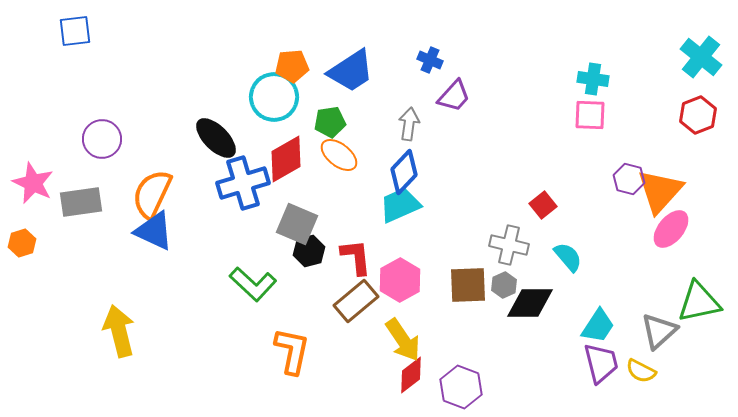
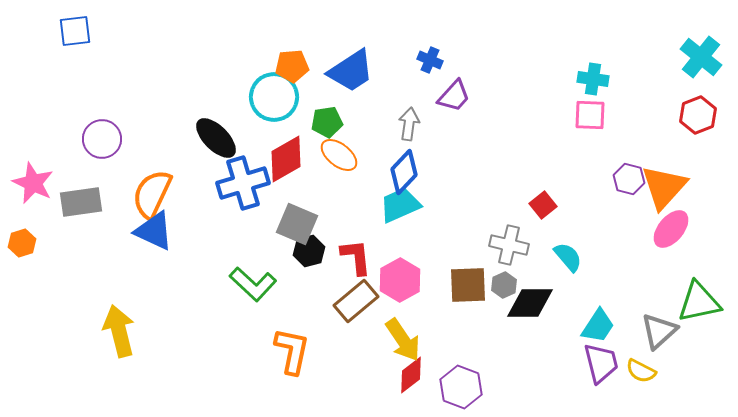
green pentagon at (330, 122): moved 3 px left
orange triangle at (660, 191): moved 4 px right, 4 px up
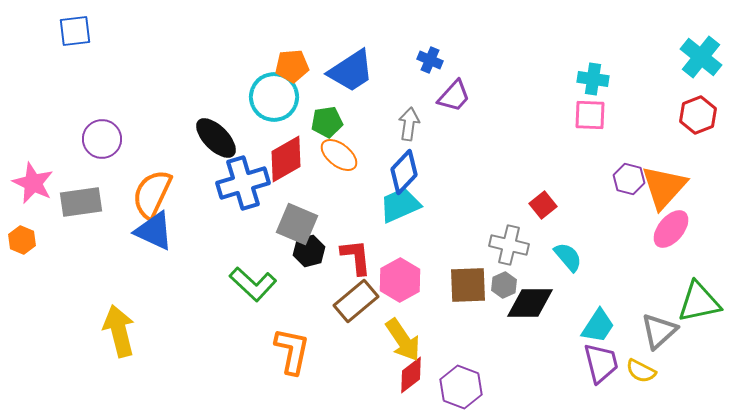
orange hexagon at (22, 243): moved 3 px up; rotated 20 degrees counterclockwise
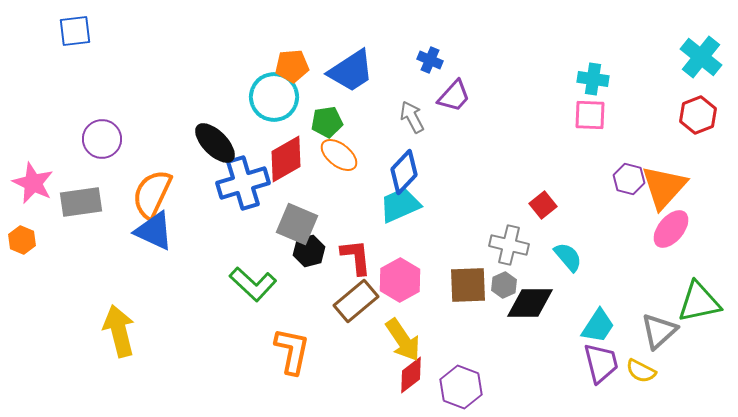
gray arrow at (409, 124): moved 3 px right, 7 px up; rotated 36 degrees counterclockwise
black ellipse at (216, 138): moved 1 px left, 5 px down
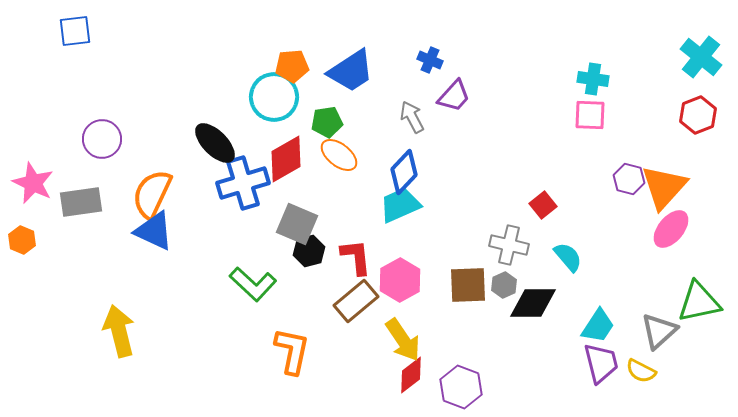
black diamond at (530, 303): moved 3 px right
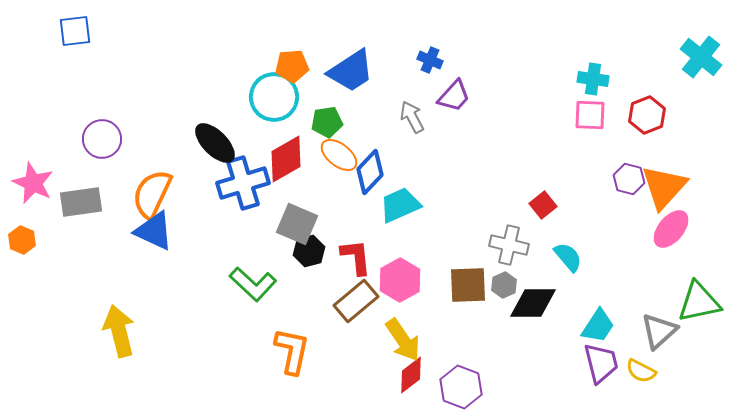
red hexagon at (698, 115): moved 51 px left
blue diamond at (404, 172): moved 34 px left
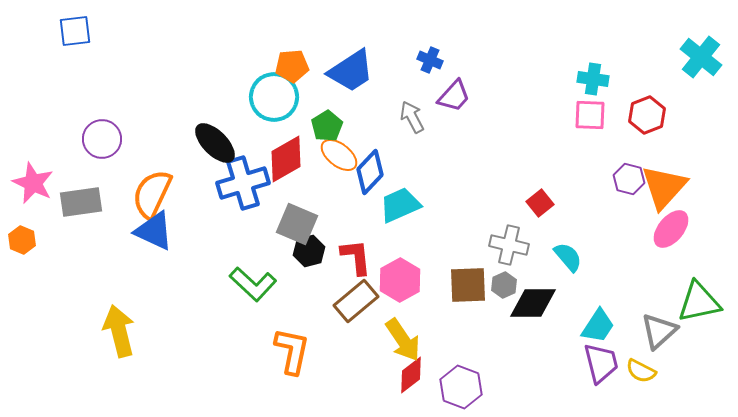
green pentagon at (327, 122): moved 4 px down; rotated 24 degrees counterclockwise
red square at (543, 205): moved 3 px left, 2 px up
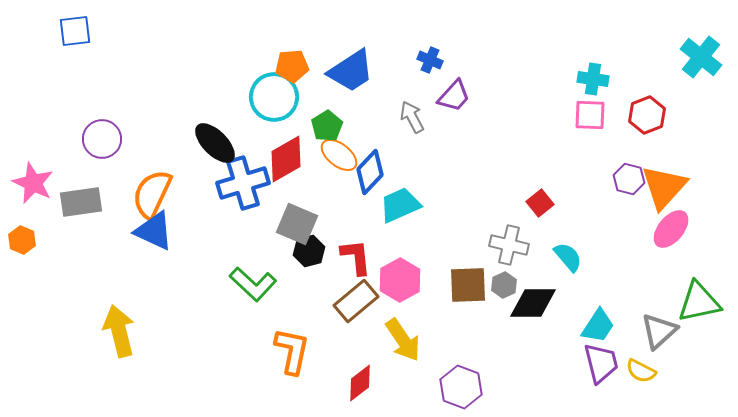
red diamond at (411, 375): moved 51 px left, 8 px down
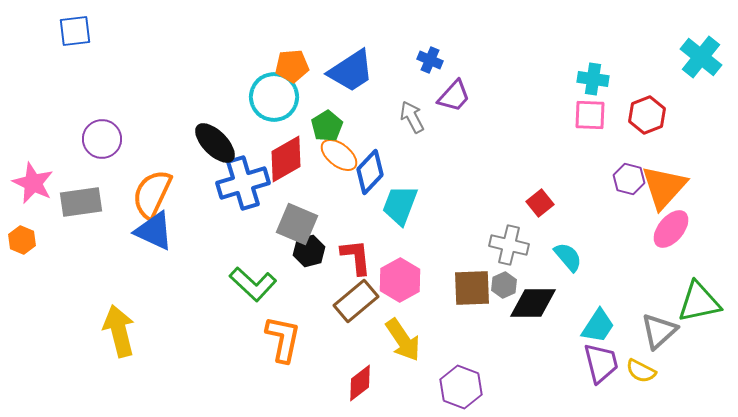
cyan trapezoid at (400, 205): rotated 45 degrees counterclockwise
brown square at (468, 285): moved 4 px right, 3 px down
orange L-shape at (292, 351): moved 9 px left, 12 px up
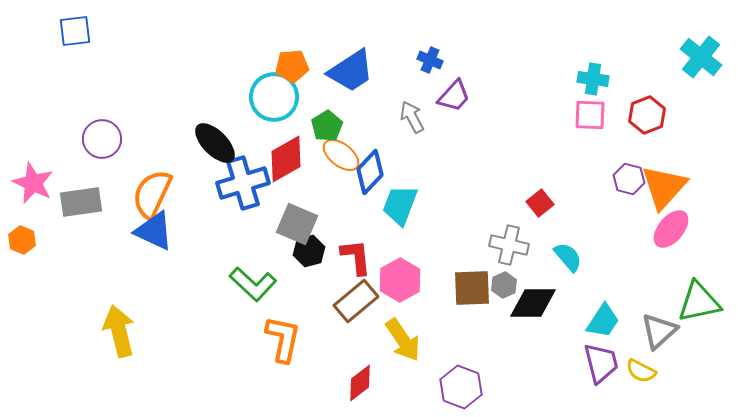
orange ellipse at (339, 155): moved 2 px right
cyan trapezoid at (598, 326): moved 5 px right, 5 px up
